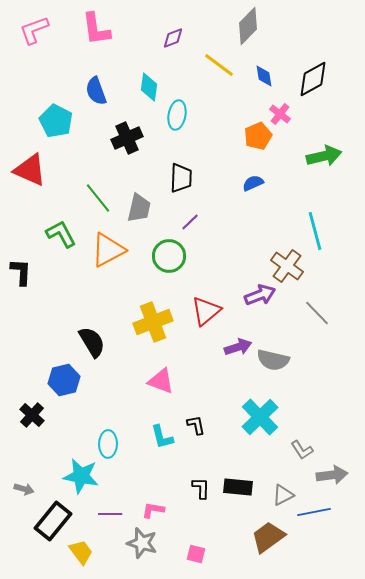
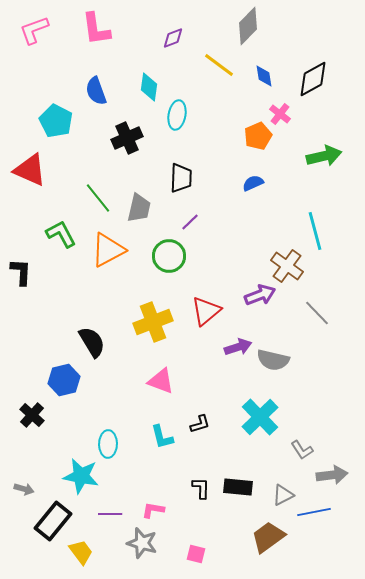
black L-shape at (196, 425): moved 4 px right, 1 px up; rotated 85 degrees clockwise
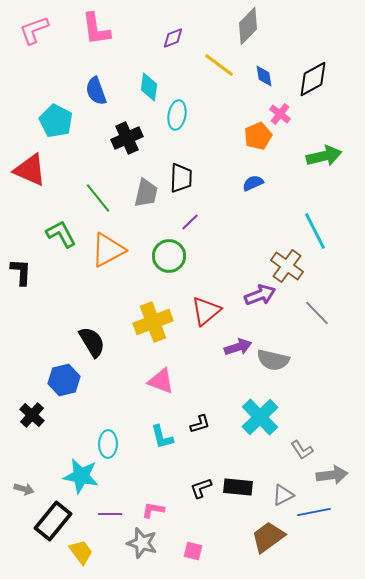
gray trapezoid at (139, 208): moved 7 px right, 15 px up
cyan line at (315, 231): rotated 12 degrees counterclockwise
black L-shape at (201, 488): rotated 110 degrees counterclockwise
pink square at (196, 554): moved 3 px left, 3 px up
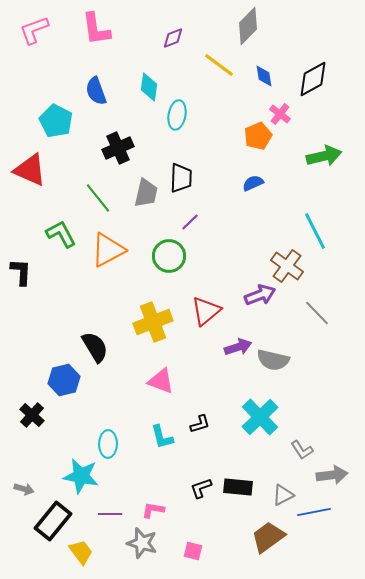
black cross at (127, 138): moved 9 px left, 10 px down
black semicircle at (92, 342): moved 3 px right, 5 px down
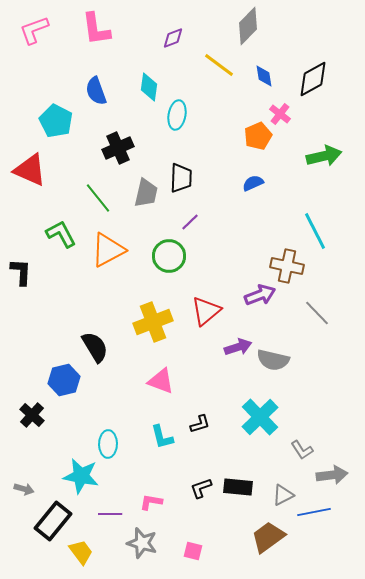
brown cross at (287, 266): rotated 24 degrees counterclockwise
pink L-shape at (153, 510): moved 2 px left, 8 px up
